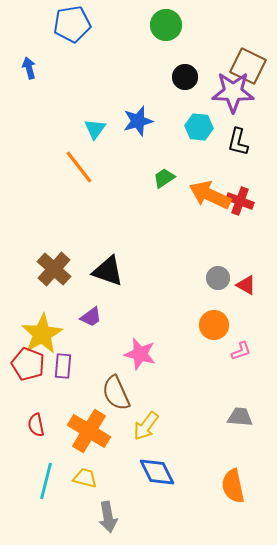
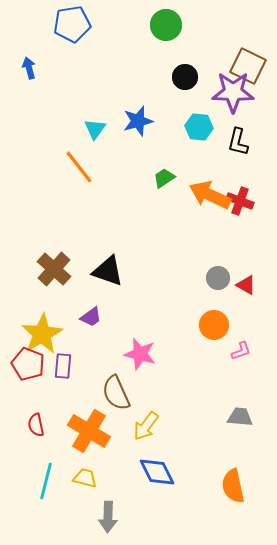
gray arrow: rotated 12 degrees clockwise
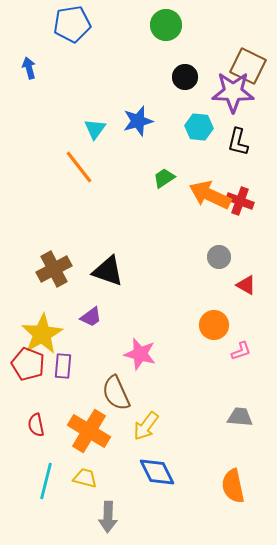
brown cross: rotated 20 degrees clockwise
gray circle: moved 1 px right, 21 px up
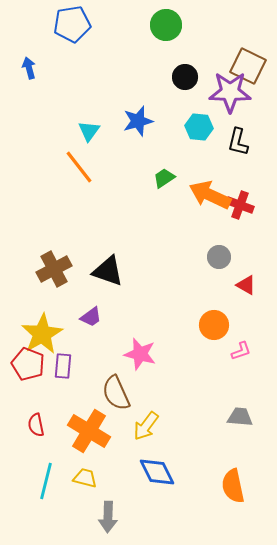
purple star: moved 3 px left
cyan triangle: moved 6 px left, 2 px down
red cross: moved 4 px down
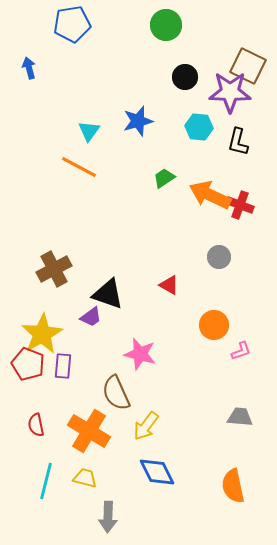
orange line: rotated 24 degrees counterclockwise
black triangle: moved 23 px down
red triangle: moved 77 px left
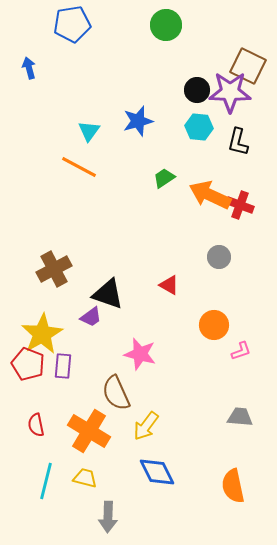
black circle: moved 12 px right, 13 px down
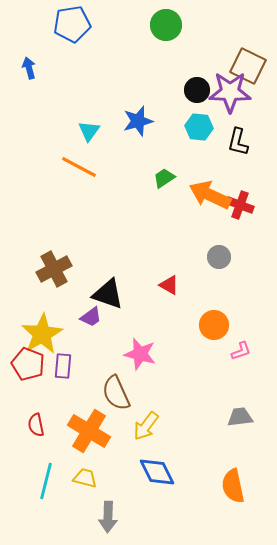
gray trapezoid: rotated 12 degrees counterclockwise
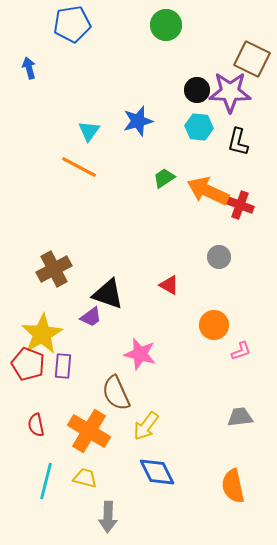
brown square: moved 4 px right, 7 px up
orange arrow: moved 2 px left, 4 px up
